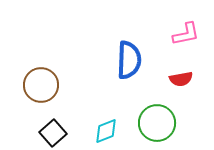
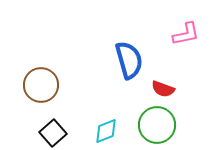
blue semicircle: rotated 18 degrees counterclockwise
red semicircle: moved 18 px left, 10 px down; rotated 30 degrees clockwise
green circle: moved 2 px down
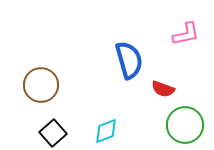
green circle: moved 28 px right
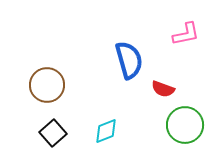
brown circle: moved 6 px right
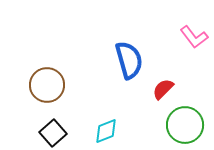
pink L-shape: moved 8 px right, 3 px down; rotated 64 degrees clockwise
red semicircle: rotated 115 degrees clockwise
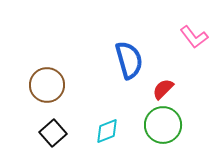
green circle: moved 22 px left
cyan diamond: moved 1 px right
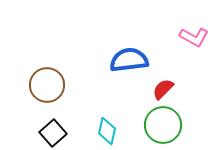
pink L-shape: rotated 24 degrees counterclockwise
blue semicircle: rotated 81 degrees counterclockwise
cyan diamond: rotated 56 degrees counterclockwise
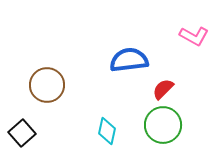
pink L-shape: moved 1 px up
black square: moved 31 px left
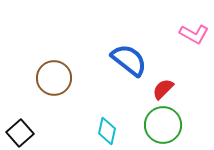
pink L-shape: moved 2 px up
blue semicircle: rotated 45 degrees clockwise
brown circle: moved 7 px right, 7 px up
black square: moved 2 px left
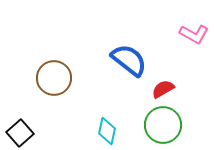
red semicircle: rotated 15 degrees clockwise
